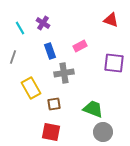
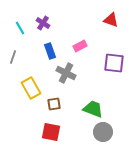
gray cross: moved 2 px right; rotated 36 degrees clockwise
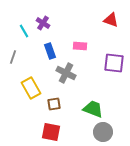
cyan line: moved 4 px right, 3 px down
pink rectangle: rotated 32 degrees clockwise
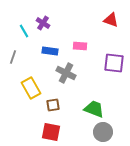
blue rectangle: rotated 63 degrees counterclockwise
brown square: moved 1 px left, 1 px down
green trapezoid: moved 1 px right
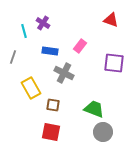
cyan line: rotated 16 degrees clockwise
pink rectangle: rotated 56 degrees counterclockwise
gray cross: moved 2 px left
brown square: rotated 16 degrees clockwise
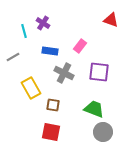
gray line: rotated 40 degrees clockwise
purple square: moved 15 px left, 9 px down
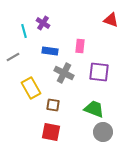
pink rectangle: rotated 32 degrees counterclockwise
